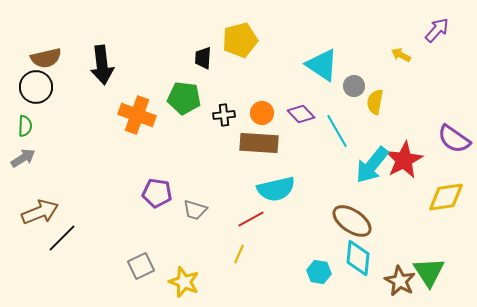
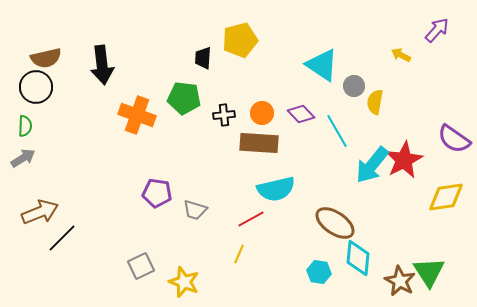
brown ellipse: moved 17 px left, 2 px down
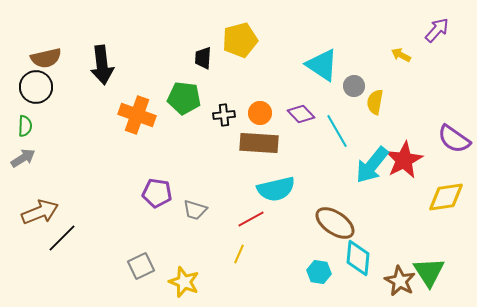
orange circle: moved 2 px left
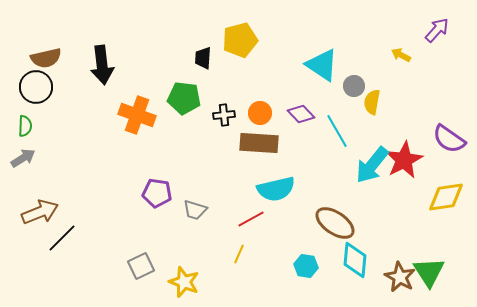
yellow semicircle: moved 3 px left
purple semicircle: moved 5 px left
cyan diamond: moved 3 px left, 2 px down
cyan hexagon: moved 13 px left, 6 px up
brown star: moved 4 px up
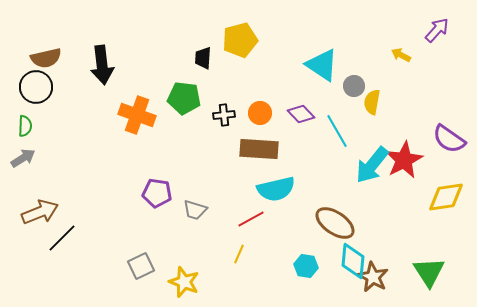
brown rectangle: moved 6 px down
cyan diamond: moved 2 px left, 1 px down
brown star: moved 27 px left
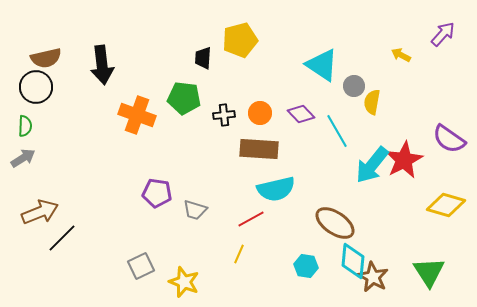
purple arrow: moved 6 px right, 4 px down
yellow diamond: moved 8 px down; rotated 24 degrees clockwise
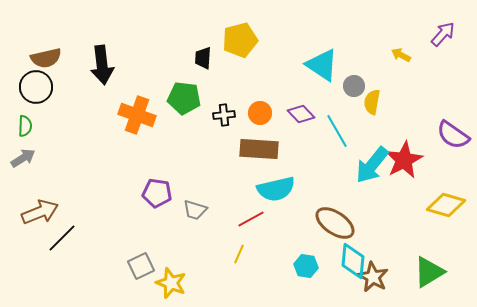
purple semicircle: moved 4 px right, 4 px up
green triangle: rotated 32 degrees clockwise
yellow star: moved 13 px left, 1 px down
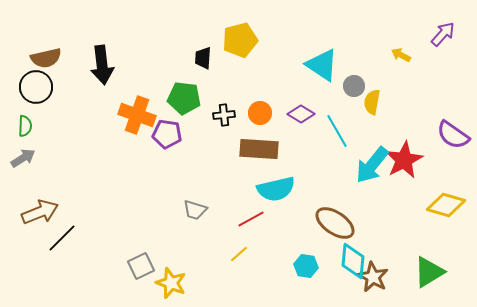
purple diamond: rotated 16 degrees counterclockwise
purple pentagon: moved 10 px right, 59 px up
yellow line: rotated 24 degrees clockwise
